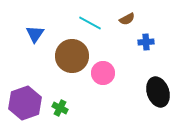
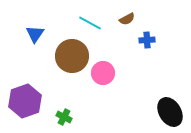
blue cross: moved 1 px right, 2 px up
black ellipse: moved 12 px right, 20 px down; rotated 12 degrees counterclockwise
purple hexagon: moved 2 px up
green cross: moved 4 px right, 9 px down
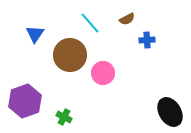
cyan line: rotated 20 degrees clockwise
brown circle: moved 2 px left, 1 px up
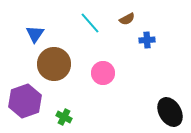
brown circle: moved 16 px left, 9 px down
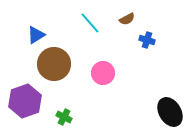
blue triangle: moved 1 px right, 1 px down; rotated 24 degrees clockwise
blue cross: rotated 21 degrees clockwise
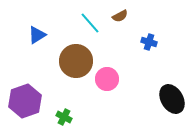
brown semicircle: moved 7 px left, 3 px up
blue triangle: moved 1 px right
blue cross: moved 2 px right, 2 px down
brown circle: moved 22 px right, 3 px up
pink circle: moved 4 px right, 6 px down
black ellipse: moved 2 px right, 13 px up
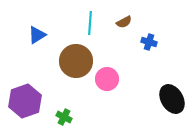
brown semicircle: moved 4 px right, 6 px down
cyan line: rotated 45 degrees clockwise
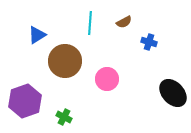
brown circle: moved 11 px left
black ellipse: moved 1 px right, 6 px up; rotated 12 degrees counterclockwise
